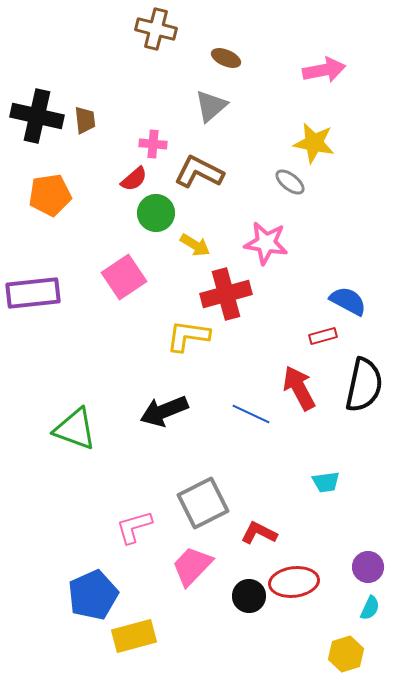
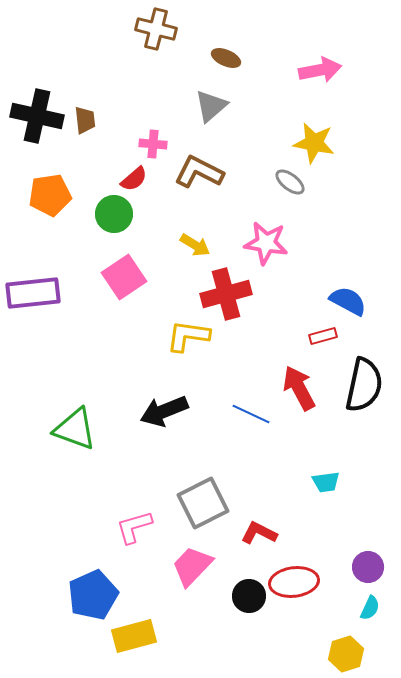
pink arrow: moved 4 px left
green circle: moved 42 px left, 1 px down
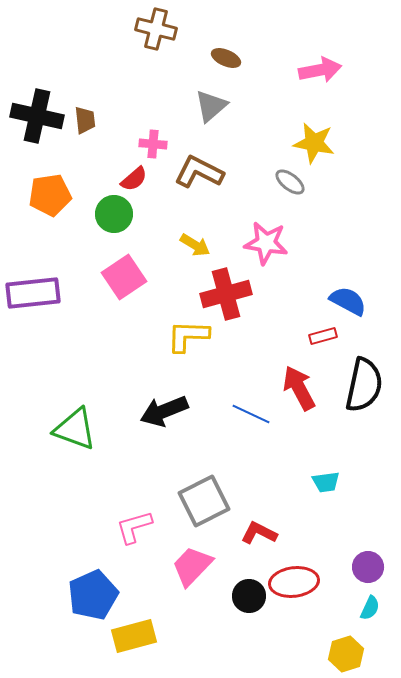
yellow L-shape: rotated 6 degrees counterclockwise
gray square: moved 1 px right, 2 px up
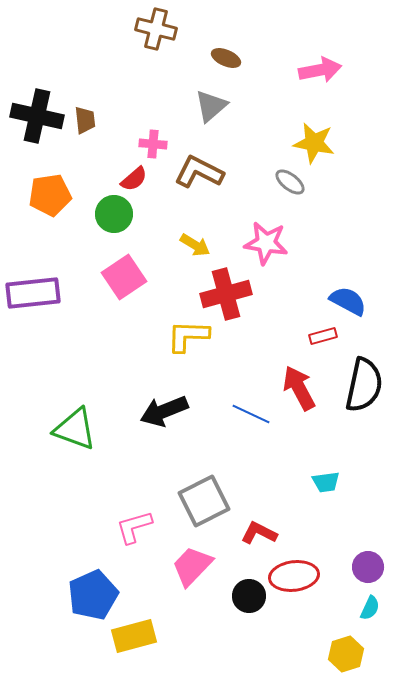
red ellipse: moved 6 px up
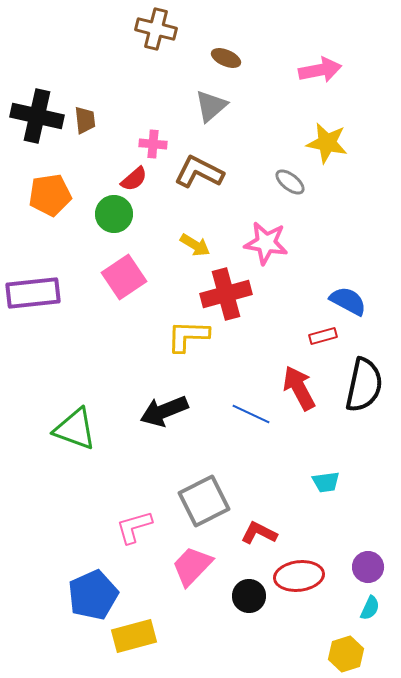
yellow star: moved 13 px right
red ellipse: moved 5 px right
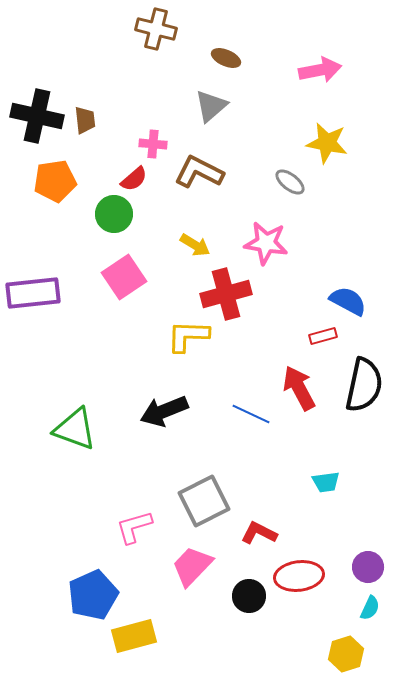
orange pentagon: moved 5 px right, 14 px up
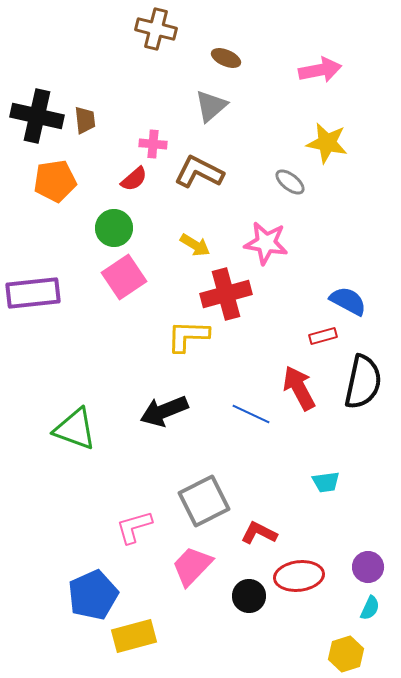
green circle: moved 14 px down
black semicircle: moved 1 px left, 3 px up
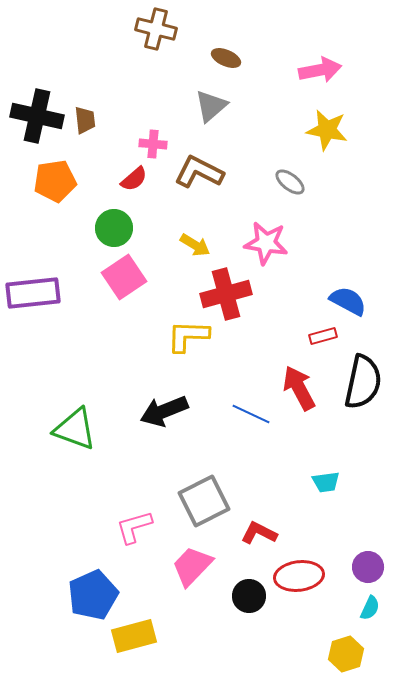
yellow star: moved 13 px up
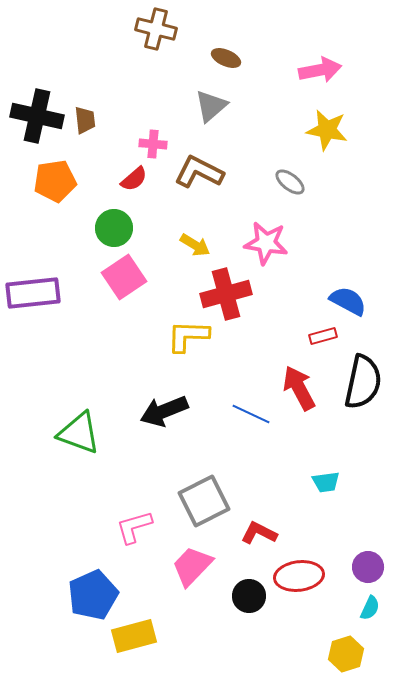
green triangle: moved 4 px right, 4 px down
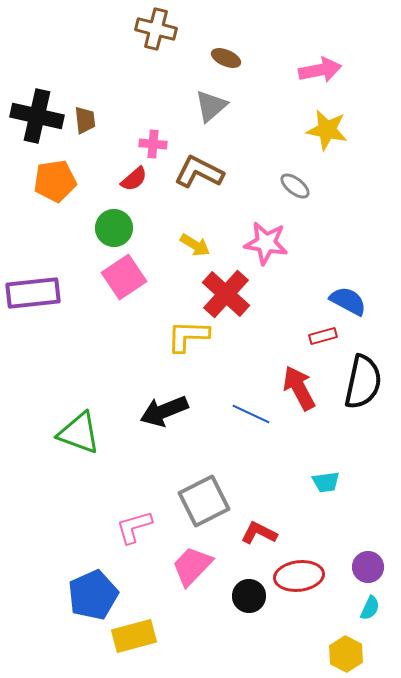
gray ellipse: moved 5 px right, 4 px down
red cross: rotated 33 degrees counterclockwise
yellow hexagon: rotated 16 degrees counterclockwise
